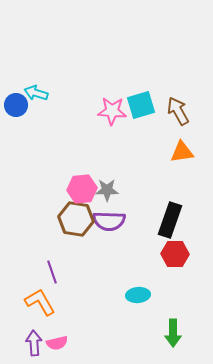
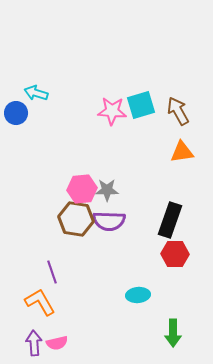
blue circle: moved 8 px down
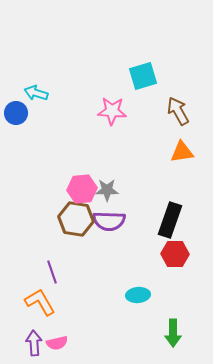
cyan square: moved 2 px right, 29 px up
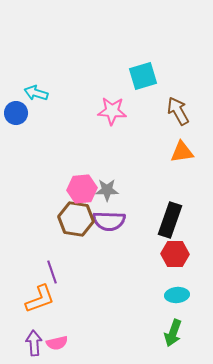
cyan ellipse: moved 39 px right
orange L-shape: moved 3 px up; rotated 100 degrees clockwise
green arrow: rotated 20 degrees clockwise
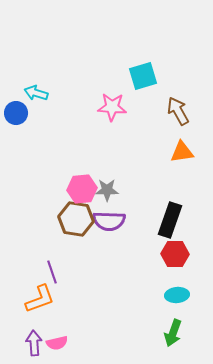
pink star: moved 4 px up
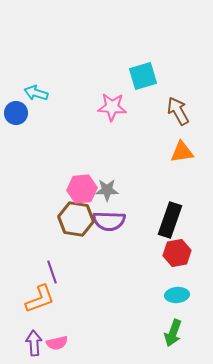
red hexagon: moved 2 px right, 1 px up; rotated 12 degrees counterclockwise
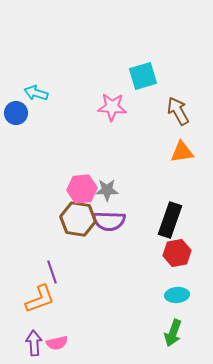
brown hexagon: moved 2 px right
